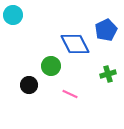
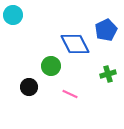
black circle: moved 2 px down
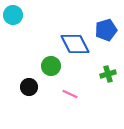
blue pentagon: rotated 10 degrees clockwise
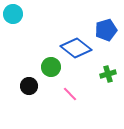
cyan circle: moved 1 px up
blue diamond: moved 1 px right, 4 px down; rotated 24 degrees counterclockwise
green circle: moved 1 px down
black circle: moved 1 px up
pink line: rotated 21 degrees clockwise
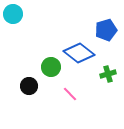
blue diamond: moved 3 px right, 5 px down
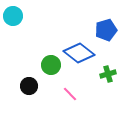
cyan circle: moved 2 px down
green circle: moved 2 px up
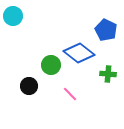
blue pentagon: rotated 30 degrees counterclockwise
green cross: rotated 21 degrees clockwise
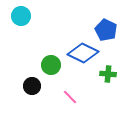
cyan circle: moved 8 px right
blue diamond: moved 4 px right; rotated 12 degrees counterclockwise
black circle: moved 3 px right
pink line: moved 3 px down
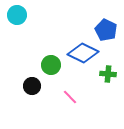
cyan circle: moved 4 px left, 1 px up
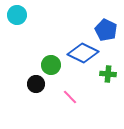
black circle: moved 4 px right, 2 px up
